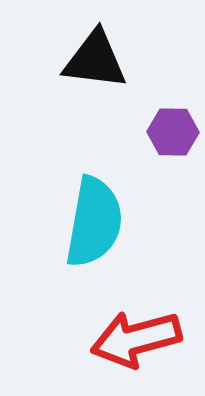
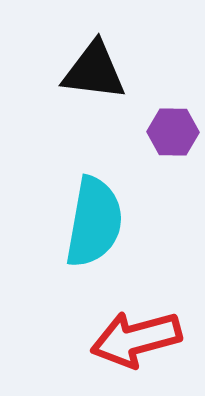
black triangle: moved 1 px left, 11 px down
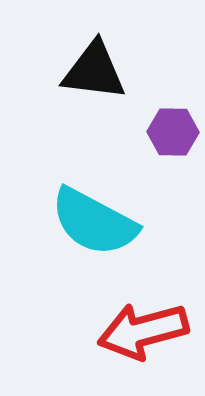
cyan semicircle: rotated 108 degrees clockwise
red arrow: moved 7 px right, 8 px up
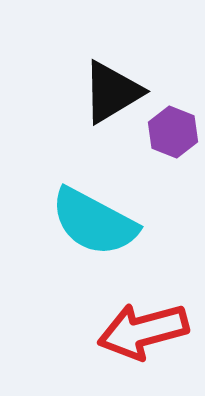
black triangle: moved 18 px right, 21 px down; rotated 38 degrees counterclockwise
purple hexagon: rotated 21 degrees clockwise
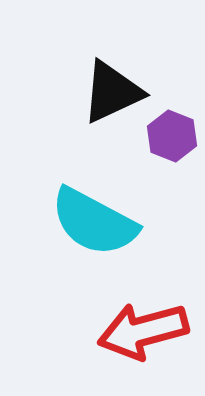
black triangle: rotated 6 degrees clockwise
purple hexagon: moved 1 px left, 4 px down
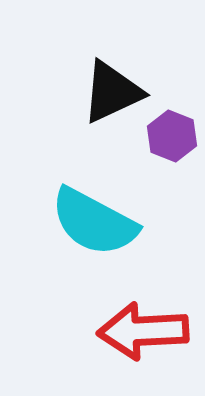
red arrow: rotated 12 degrees clockwise
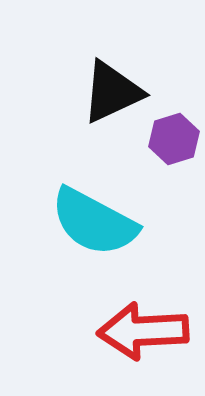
purple hexagon: moved 2 px right, 3 px down; rotated 21 degrees clockwise
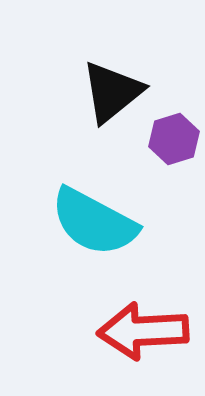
black triangle: rotated 14 degrees counterclockwise
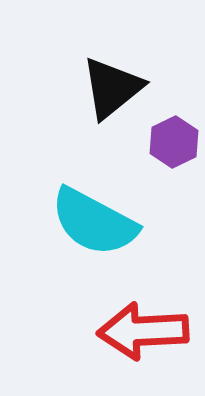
black triangle: moved 4 px up
purple hexagon: moved 3 px down; rotated 9 degrees counterclockwise
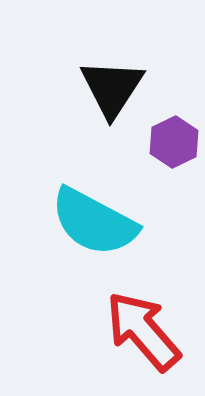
black triangle: rotated 18 degrees counterclockwise
red arrow: rotated 52 degrees clockwise
